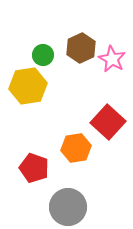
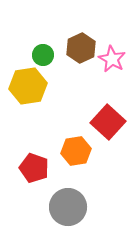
orange hexagon: moved 3 px down
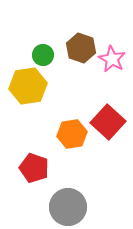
brown hexagon: rotated 16 degrees counterclockwise
orange hexagon: moved 4 px left, 17 px up
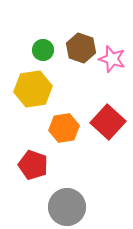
green circle: moved 5 px up
pink star: rotated 12 degrees counterclockwise
yellow hexagon: moved 5 px right, 3 px down
orange hexagon: moved 8 px left, 6 px up
red pentagon: moved 1 px left, 3 px up
gray circle: moved 1 px left
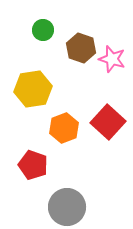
green circle: moved 20 px up
orange hexagon: rotated 12 degrees counterclockwise
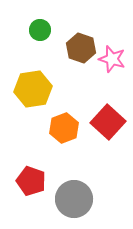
green circle: moved 3 px left
red pentagon: moved 2 px left, 16 px down
gray circle: moved 7 px right, 8 px up
